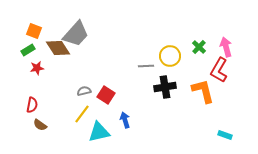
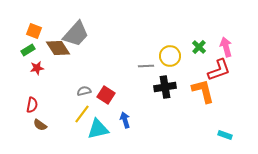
red L-shape: rotated 140 degrees counterclockwise
cyan triangle: moved 1 px left, 3 px up
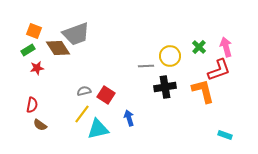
gray trapezoid: rotated 28 degrees clockwise
blue arrow: moved 4 px right, 2 px up
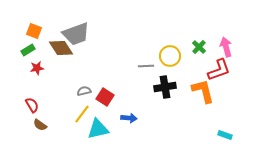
brown diamond: moved 3 px right
red square: moved 1 px left, 2 px down
red semicircle: rotated 42 degrees counterclockwise
blue arrow: rotated 112 degrees clockwise
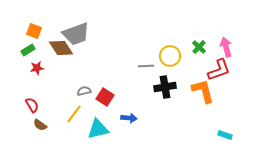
yellow line: moved 8 px left
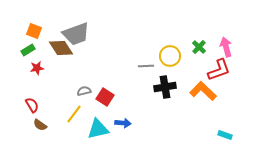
orange L-shape: rotated 32 degrees counterclockwise
blue arrow: moved 6 px left, 5 px down
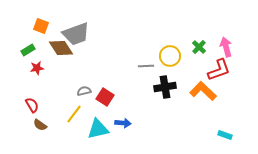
orange square: moved 7 px right, 5 px up
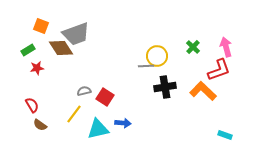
green cross: moved 6 px left
yellow circle: moved 13 px left
